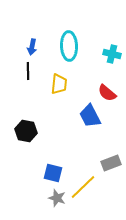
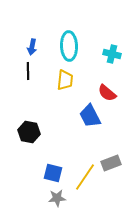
yellow trapezoid: moved 6 px right, 4 px up
black hexagon: moved 3 px right, 1 px down
yellow line: moved 2 px right, 10 px up; rotated 12 degrees counterclockwise
gray star: rotated 24 degrees counterclockwise
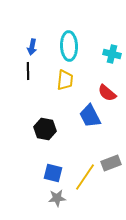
black hexagon: moved 16 px right, 3 px up
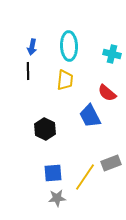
black hexagon: rotated 15 degrees clockwise
blue square: rotated 18 degrees counterclockwise
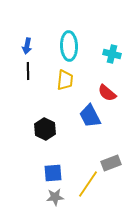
blue arrow: moved 5 px left, 1 px up
yellow line: moved 3 px right, 7 px down
gray star: moved 2 px left, 1 px up
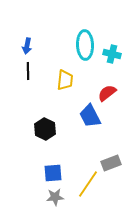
cyan ellipse: moved 16 px right, 1 px up
red semicircle: rotated 102 degrees clockwise
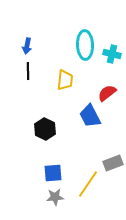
gray rectangle: moved 2 px right
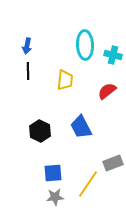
cyan cross: moved 1 px right, 1 px down
red semicircle: moved 2 px up
blue trapezoid: moved 9 px left, 11 px down
black hexagon: moved 5 px left, 2 px down
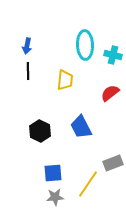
red semicircle: moved 3 px right, 2 px down
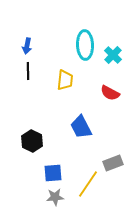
cyan cross: rotated 30 degrees clockwise
red semicircle: rotated 114 degrees counterclockwise
black hexagon: moved 8 px left, 10 px down
